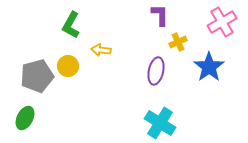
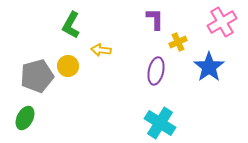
purple L-shape: moved 5 px left, 4 px down
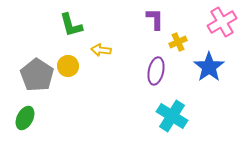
green L-shape: rotated 44 degrees counterclockwise
gray pentagon: moved 1 px up; rotated 24 degrees counterclockwise
cyan cross: moved 12 px right, 7 px up
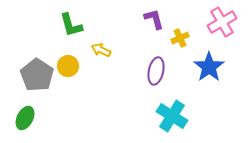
purple L-shape: moved 1 px left; rotated 15 degrees counterclockwise
yellow cross: moved 2 px right, 4 px up
yellow arrow: rotated 18 degrees clockwise
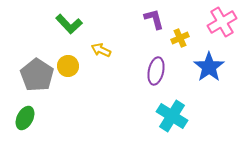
green L-shape: moved 2 px left, 1 px up; rotated 28 degrees counterclockwise
